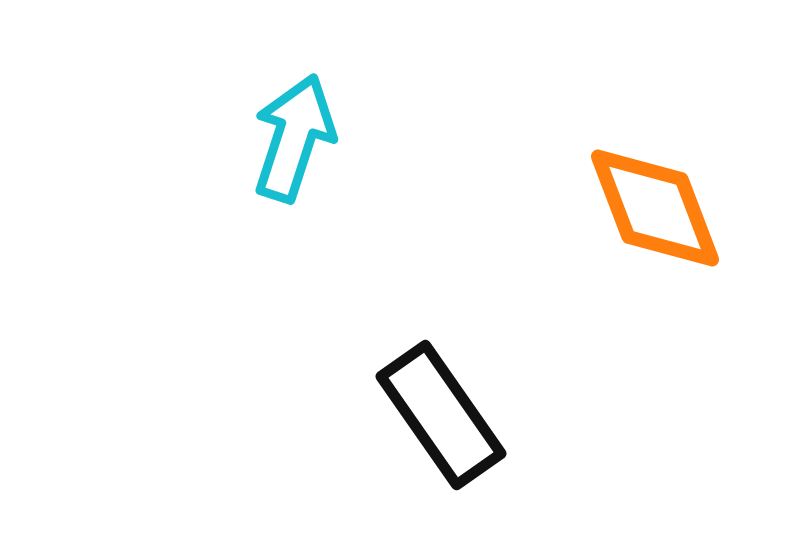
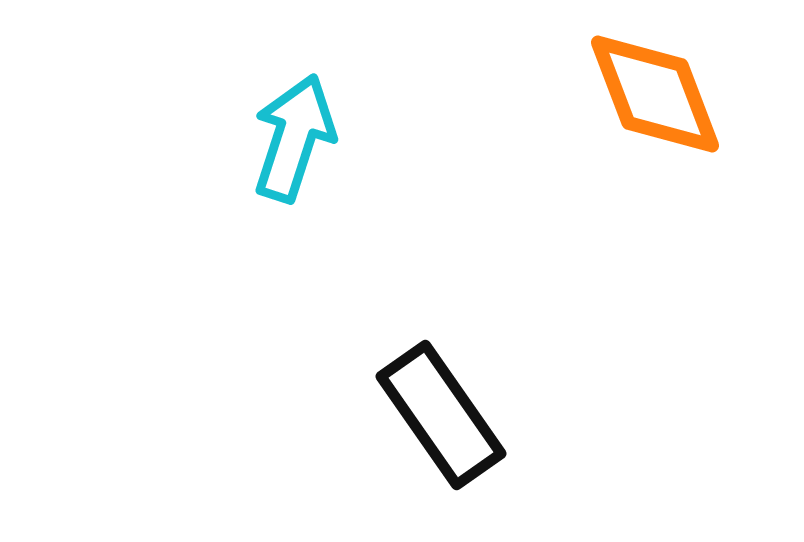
orange diamond: moved 114 px up
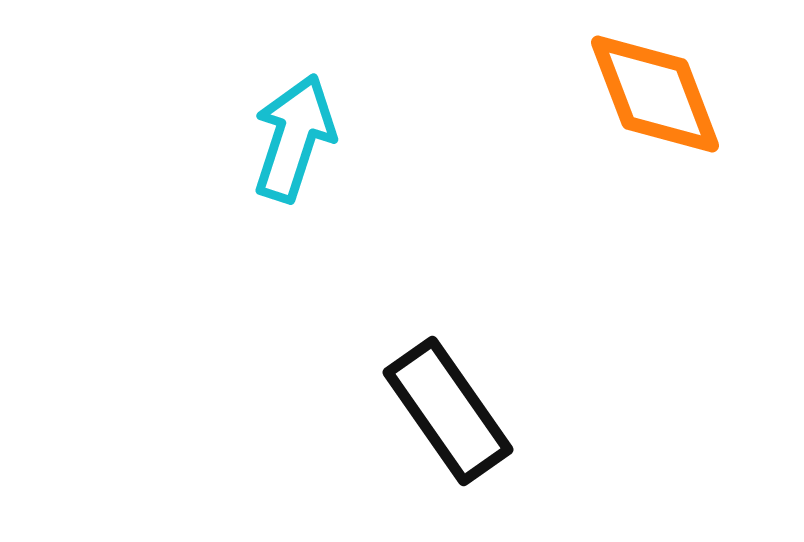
black rectangle: moved 7 px right, 4 px up
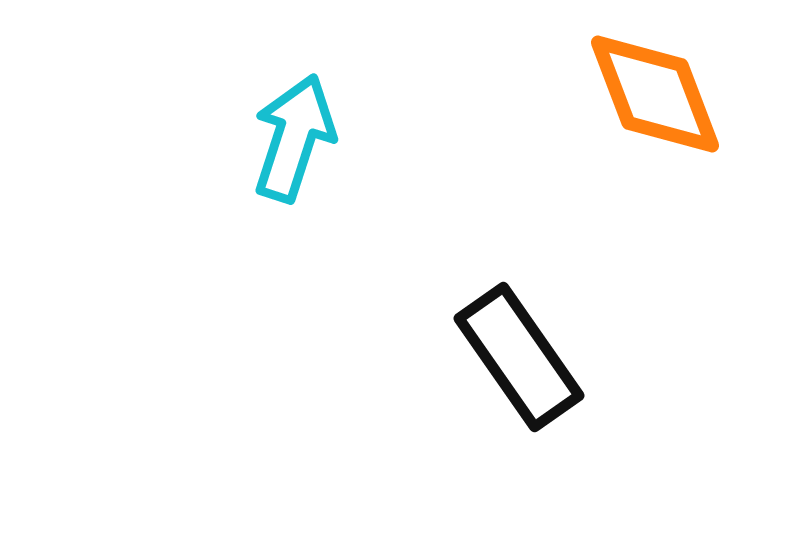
black rectangle: moved 71 px right, 54 px up
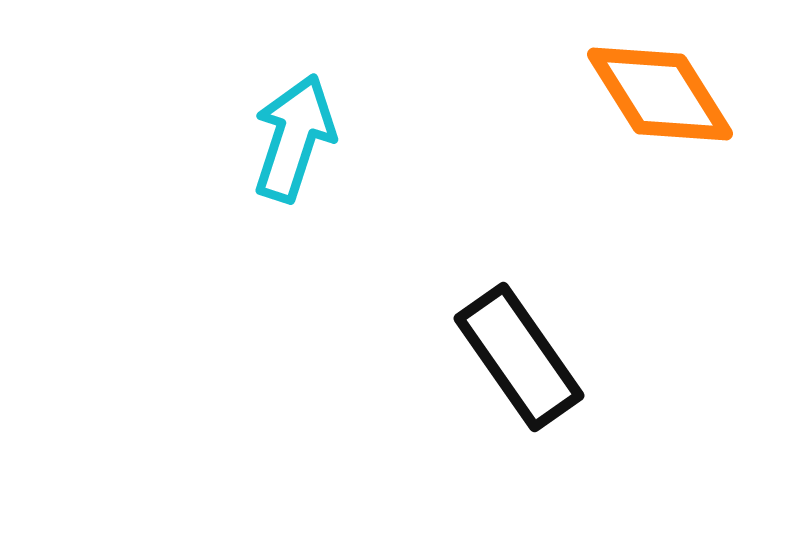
orange diamond: moved 5 px right; rotated 11 degrees counterclockwise
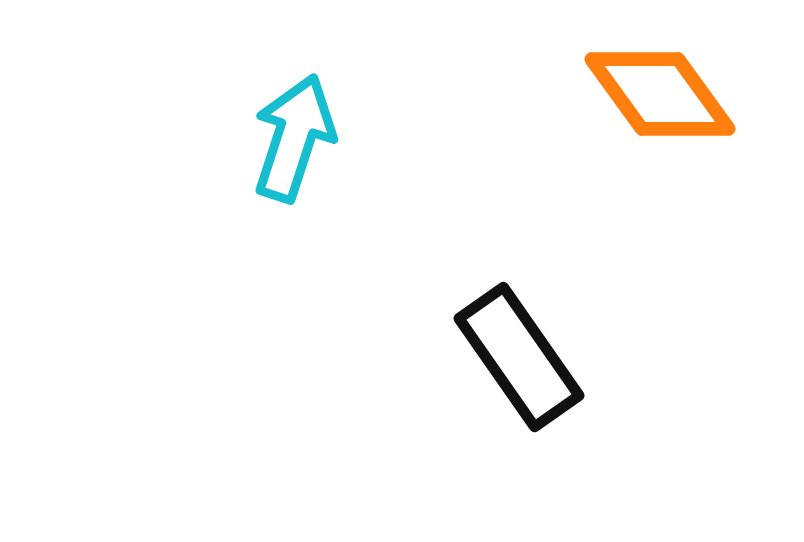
orange diamond: rotated 4 degrees counterclockwise
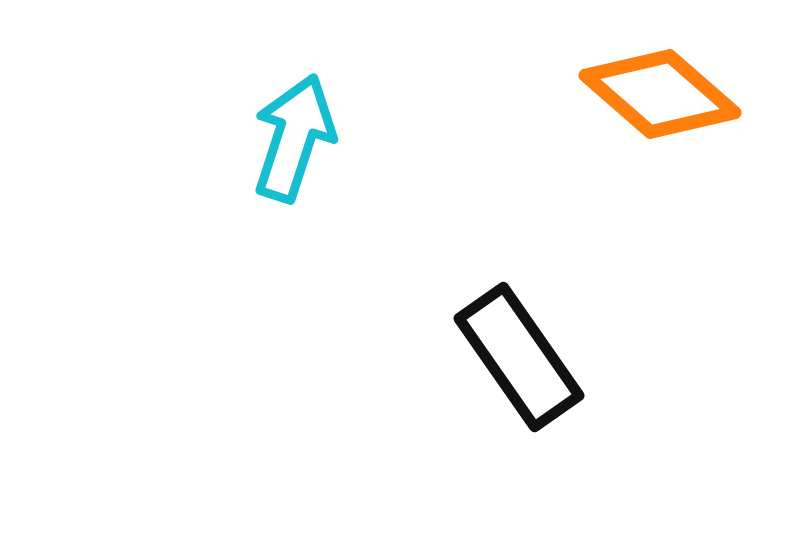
orange diamond: rotated 13 degrees counterclockwise
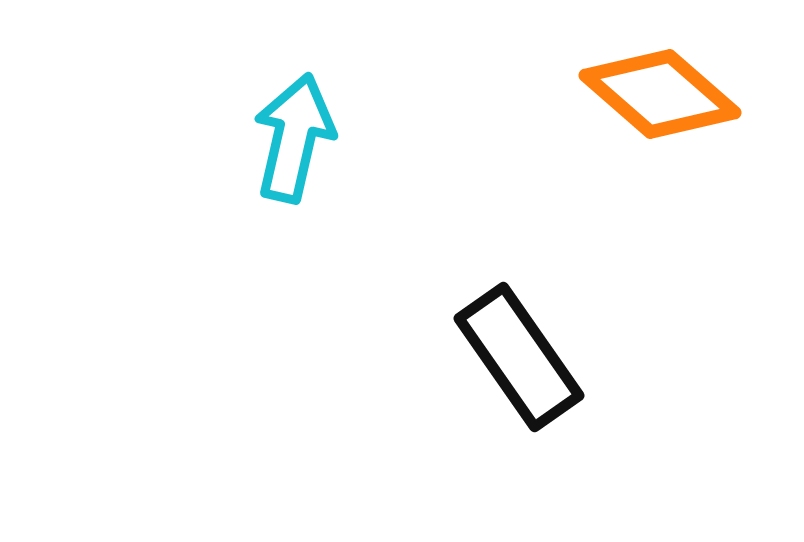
cyan arrow: rotated 5 degrees counterclockwise
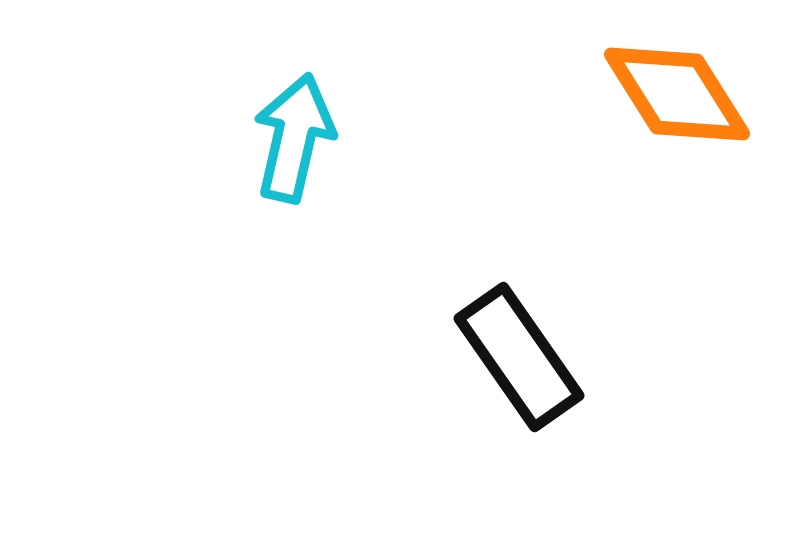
orange diamond: moved 17 px right; rotated 17 degrees clockwise
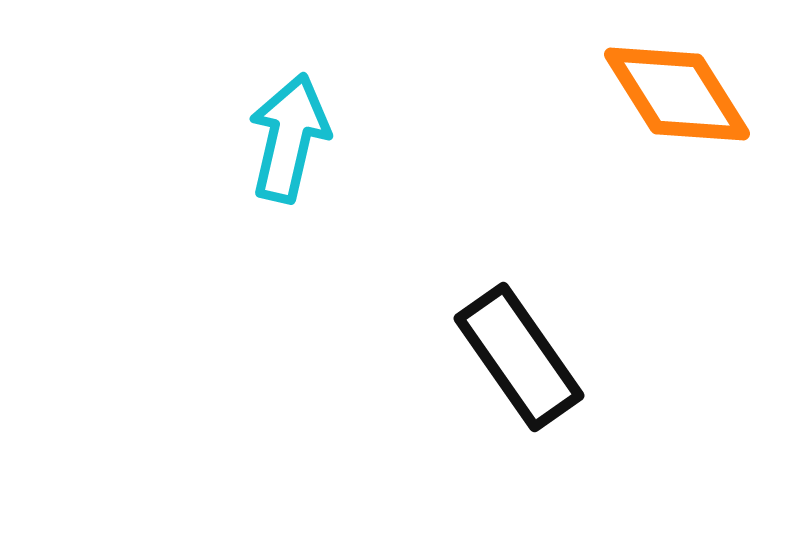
cyan arrow: moved 5 px left
